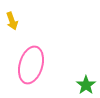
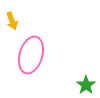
pink ellipse: moved 10 px up
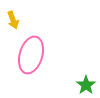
yellow arrow: moved 1 px right, 1 px up
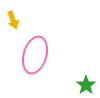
pink ellipse: moved 4 px right
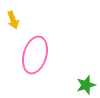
green star: rotated 18 degrees clockwise
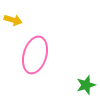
yellow arrow: rotated 54 degrees counterclockwise
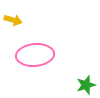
pink ellipse: rotated 69 degrees clockwise
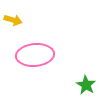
green star: rotated 24 degrees counterclockwise
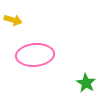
green star: moved 2 px up
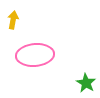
yellow arrow: rotated 96 degrees counterclockwise
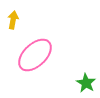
pink ellipse: rotated 39 degrees counterclockwise
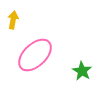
green star: moved 4 px left, 12 px up
